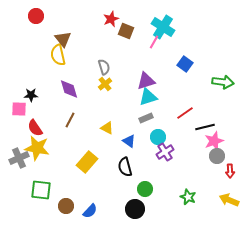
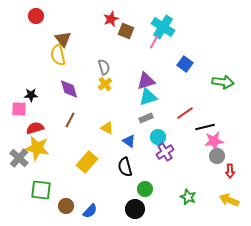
red semicircle: rotated 108 degrees clockwise
pink star: rotated 12 degrees clockwise
gray cross: rotated 24 degrees counterclockwise
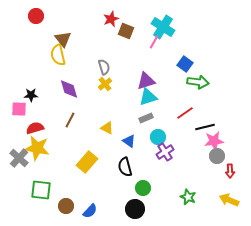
green arrow: moved 25 px left
green circle: moved 2 px left, 1 px up
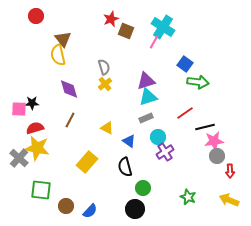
black star: moved 1 px right, 8 px down
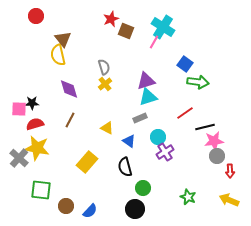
gray rectangle: moved 6 px left
red semicircle: moved 4 px up
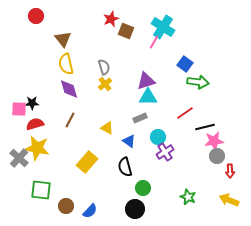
yellow semicircle: moved 8 px right, 9 px down
cyan triangle: rotated 18 degrees clockwise
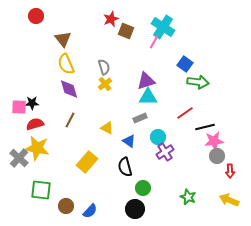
yellow semicircle: rotated 10 degrees counterclockwise
pink square: moved 2 px up
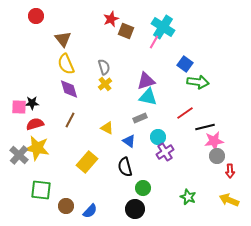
cyan triangle: rotated 12 degrees clockwise
gray cross: moved 3 px up
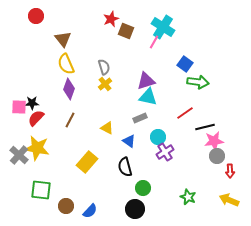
purple diamond: rotated 35 degrees clockwise
red semicircle: moved 1 px right, 6 px up; rotated 30 degrees counterclockwise
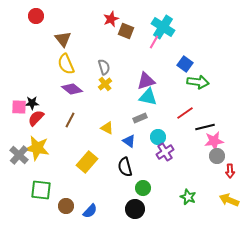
purple diamond: moved 3 px right; rotated 70 degrees counterclockwise
